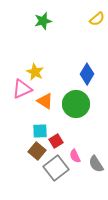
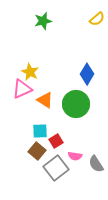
yellow star: moved 5 px left
orange triangle: moved 1 px up
pink semicircle: rotated 56 degrees counterclockwise
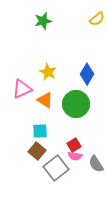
yellow star: moved 18 px right
red square: moved 18 px right, 4 px down
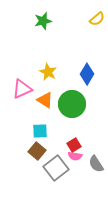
green circle: moved 4 px left
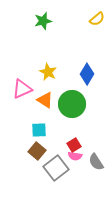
cyan square: moved 1 px left, 1 px up
gray semicircle: moved 2 px up
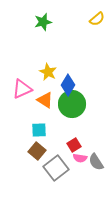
green star: moved 1 px down
blue diamond: moved 19 px left, 11 px down
pink semicircle: moved 5 px right, 2 px down
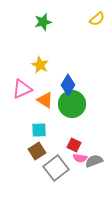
yellow star: moved 8 px left, 7 px up
red square: rotated 32 degrees counterclockwise
brown square: rotated 18 degrees clockwise
gray semicircle: moved 2 px left, 1 px up; rotated 102 degrees clockwise
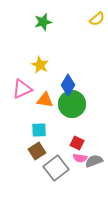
orange triangle: rotated 24 degrees counterclockwise
red square: moved 3 px right, 2 px up
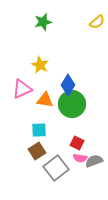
yellow semicircle: moved 3 px down
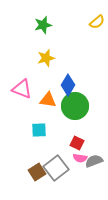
green star: moved 3 px down
yellow star: moved 6 px right, 7 px up; rotated 30 degrees clockwise
pink triangle: rotated 45 degrees clockwise
orange triangle: moved 3 px right
green circle: moved 3 px right, 2 px down
brown square: moved 21 px down
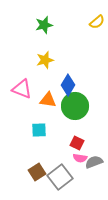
green star: moved 1 px right
yellow star: moved 1 px left, 2 px down
gray semicircle: moved 1 px down
gray square: moved 4 px right, 9 px down
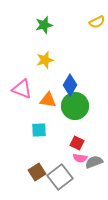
yellow semicircle: rotated 14 degrees clockwise
blue diamond: moved 2 px right
